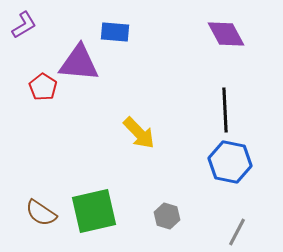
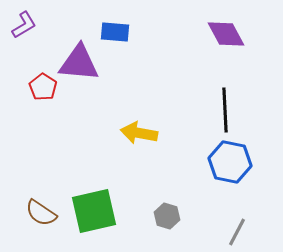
yellow arrow: rotated 144 degrees clockwise
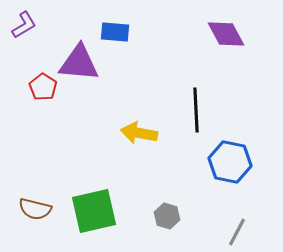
black line: moved 29 px left
brown semicircle: moved 6 px left, 4 px up; rotated 20 degrees counterclockwise
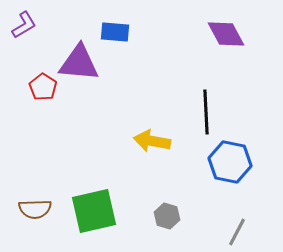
black line: moved 10 px right, 2 px down
yellow arrow: moved 13 px right, 8 px down
brown semicircle: rotated 16 degrees counterclockwise
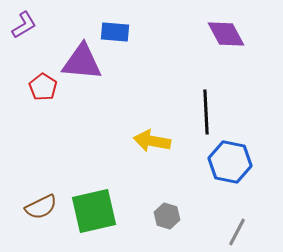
purple triangle: moved 3 px right, 1 px up
brown semicircle: moved 6 px right, 2 px up; rotated 24 degrees counterclockwise
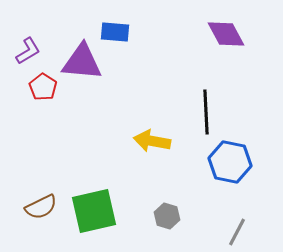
purple L-shape: moved 4 px right, 26 px down
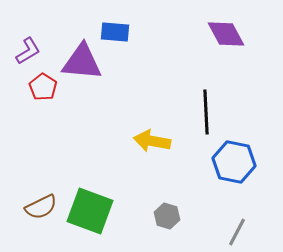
blue hexagon: moved 4 px right
green square: moved 4 px left; rotated 33 degrees clockwise
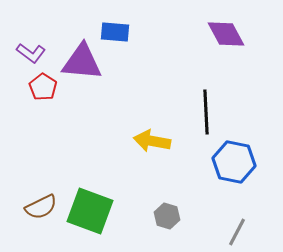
purple L-shape: moved 3 px right, 2 px down; rotated 68 degrees clockwise
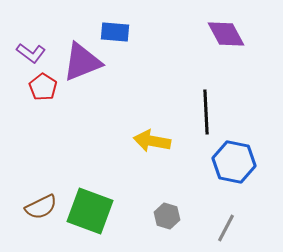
purple triangle: rotated 27 degrees counterclockwise
gray line: moved 11 px left, 4 px up
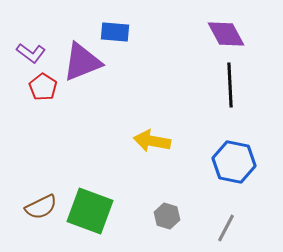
black line: moved 24 px right, 27 px up
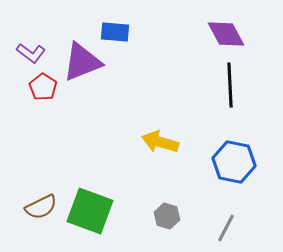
yellow arrow: moved 8 px right, 1 px down; rotated 6 degrees clockwise
